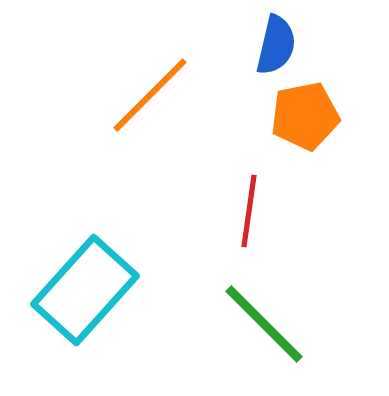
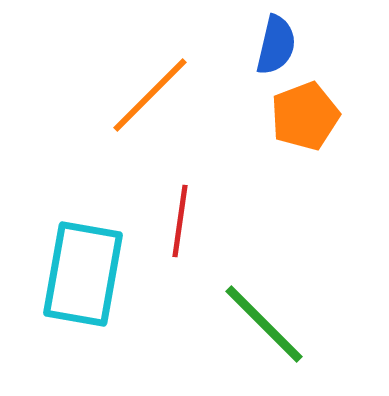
orange pentagon: rotated 10 degrees counterclockwise
red line: moved 69 px left, 10 px down
cyan rectangle: moved 2 px left, 16 px up; rotated 32 degrees counterclockwise
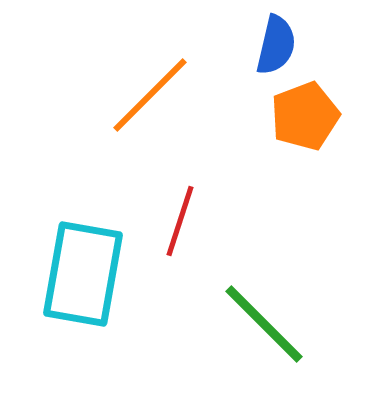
red line: rotated 10 degrees clockwise
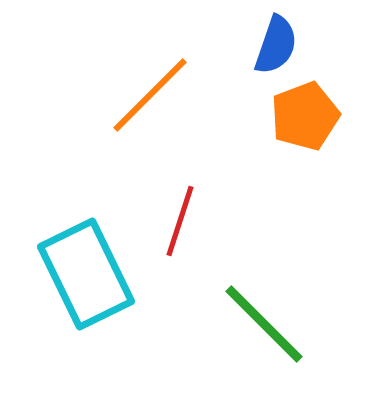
blue semicircle: rotated 6 degrees clockwise
cyan rectangle: moved 3 px right; rotated 36 degrees counterclockwise
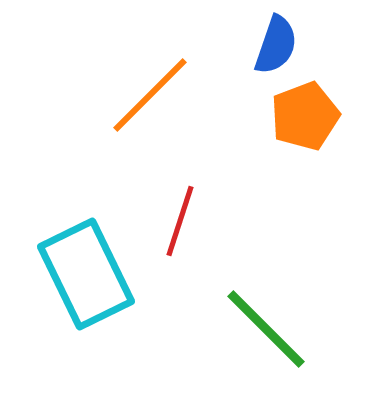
green line: moved 2 px right, 5 px down
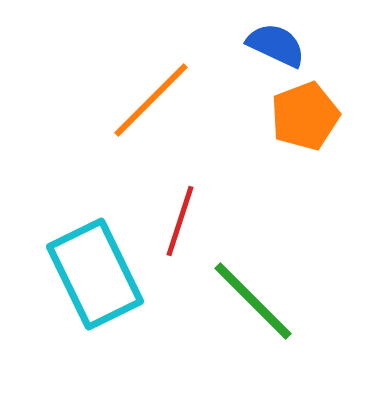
blue semicircle: rotated 84 degrees counterclockwise
orange line: moved 1 px right, 5 px down
cyan rectangle: moved 9 px right
green line: moved 13 px left, 28 px up
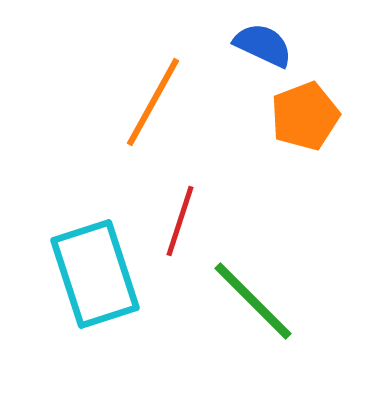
blue semicircle: moved 13 px left
orange line: moved 2 px right, 2 px down; rotated 16 degrees counterclockwise
cyan rectangle: rotated 8 degrees clockwise
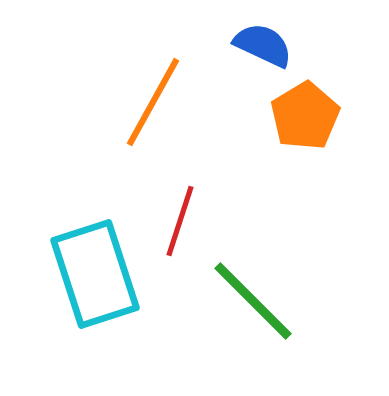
orange pentagon: rotated 10 degrees counterclockwise
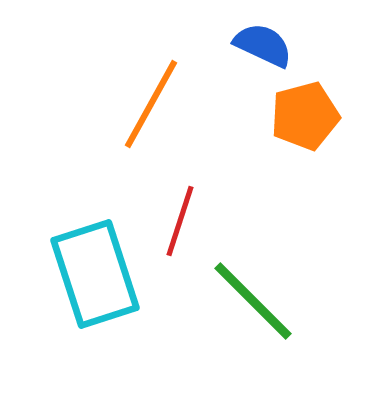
orange line: moved 2 px left, 2 px down
orange pentagon: rotated 16 degrees clockwise
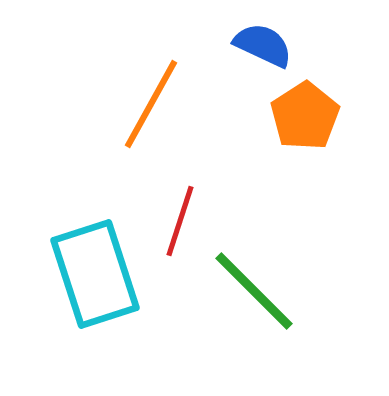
orange pentagon: rotated 18 degrees counterclockwise
green line: moved 1 px right, 10 px up
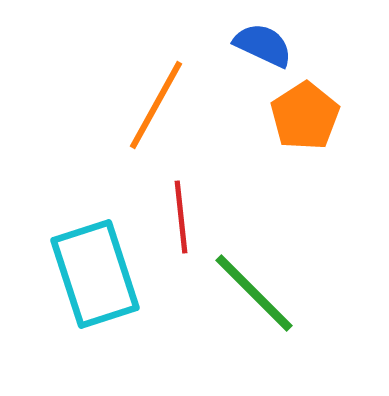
orange line: moved 5 px right, 1 px down
red line: moved 1 px right, 4 px up; rotated 24 degrees counterclockwise
green line: moved 2 px down
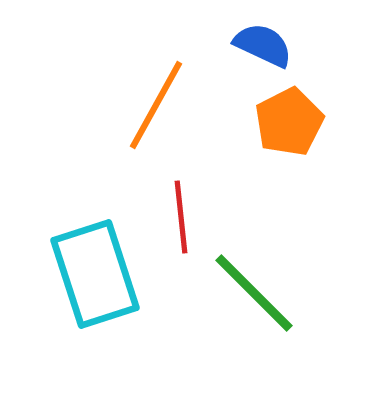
orange pentagon: moved 16 px left, 6 px down; rotated 6 degrees clockwise
